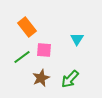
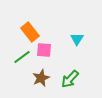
orange rectangle: moved 3 px right, 5 px down
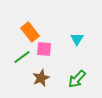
pink square: moved 1 px up
green arrow: moved 7 px right
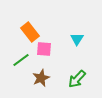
green line: moved 1 px left, 3 px down
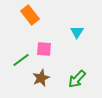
orange rectangle: moved 17 px up
cyan triangle: moved 7 px up
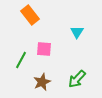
green line: rotated 24 degrees counterclockwise
brown star: moved 1 px right, 4 px down
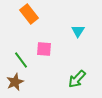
orange rectangle: moved 1 px left, 1 px up
cyan triangle: moved 1 px right, 1 px up
green line: rotated 66 degrees counterclockwise
brown star: moved 27 px left
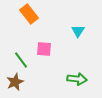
green arrow: rotated 126 degrees counterclockwise
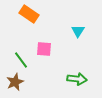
orange rectangle: rotated 18 degrees counterclockwise
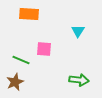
orange rectangle: rotated 30 degrees counterclockwise
green line: rotated 30 degrees counterclockwise
green arrow: moved 2 px right, 1 px down
